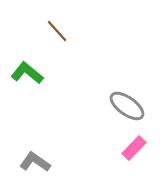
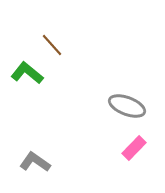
brown line: moved 5 px left, 14 px down
gray ellipse: rotated 15 degrees counterclockwise
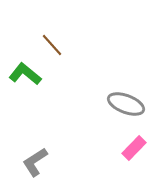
green L-shape: moved 2 px left, 1 px down
gray ellipse: moved 1 px left, 2 px up
gray L-shape: rotated 68 degrees counterclockwise
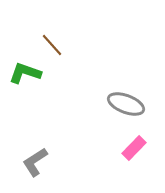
green L-shape: moved 1 px up; rotated 20 degrees counterclockwise
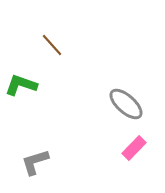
green L-shape: moved 4 px left, 12 px down
gray ellipse: rotated 21 degrees clockwise
gray L-shape: rotated 16 degrees clockwise
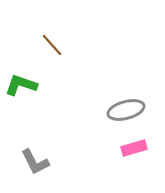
gray ellipse: moved 6 px down; rotated 57 degrees counterclockwise
pink rectangle: rotated 30 degrees clockwise
gray L-shape: rotated 100 degrees counterclockwise
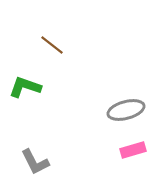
brown line: rotated 10 degrees counterclockwise
green L-shape: moved 4 px right, 2 px down
pink rectangle: moved 1 px left, 2 px down
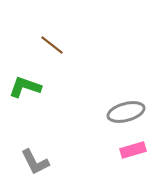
gray ellipse: moved 2 px down
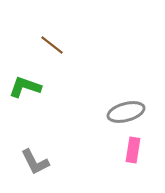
pink rectangle: rotated 65 degrees counterclockwise
